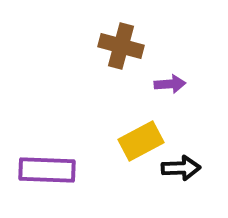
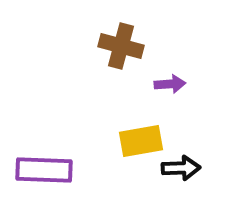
yellow rectangle: rotated 18 degrees clockwise
purple rectangle: moved 3 px left
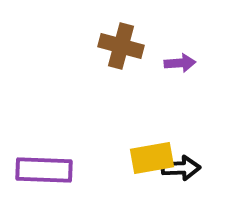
purple arrow: moved 10 px right, 21 px up
yellow rectangle: moved 11 px right, 17 px down
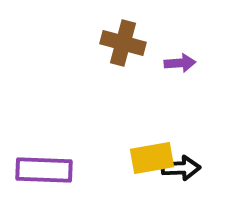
brown cross: moved 2 px right, 3 px up
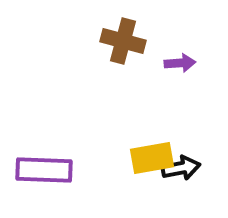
brown cross: moved 2 px up
black arrow: rotated 9 degrees counterclockwise
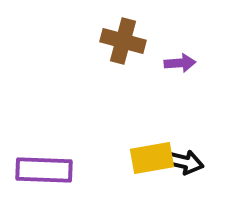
black arrow: moved 3 px right, 6 px up; rotated 24 degrees clockwise
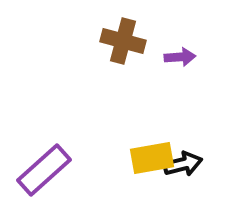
purple arrow: moved 6 px up
black arrow: moved 1 px left, 2 px down; rotated 27 degrees counterclockwise
purple rectangle: rotated 44 degrees counterclockwise
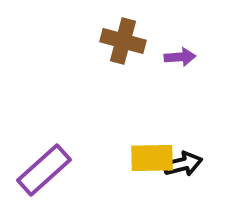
yellow rectangle: rotated 9 degrees clockwise
